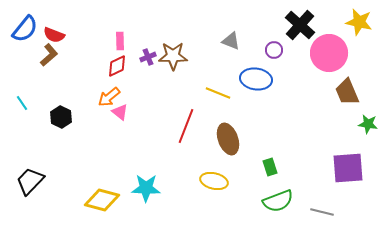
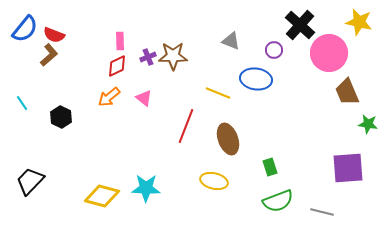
pink triangle: moved 24 px right, 14 px up
yellow diamond: moved 4 px up
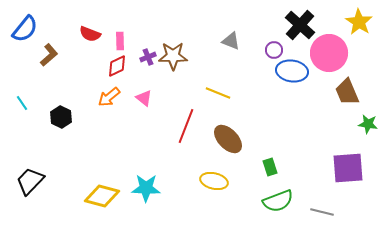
yellow star: rotated 20 degrees clockwise
red semicircle: moved 36 px right, 1 px up
blue ellipse: moved 36 px right, 8 px up
brown ellipse: rotated 24 degrees counterclockwise
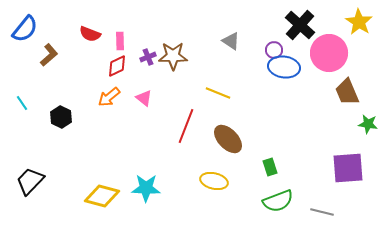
gray triangle: rotated 12 degrees clockwise
blue ellipse: moved 8 px left, 4 px up
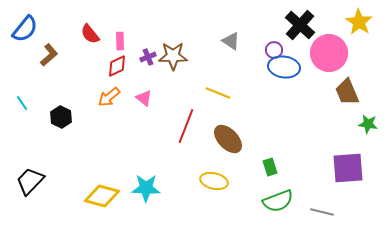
red semicircle: rotated 30 degrees clockwise
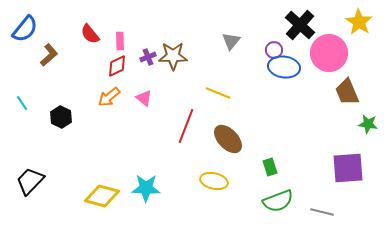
gray triangle: rotated 36 degrees clockwise
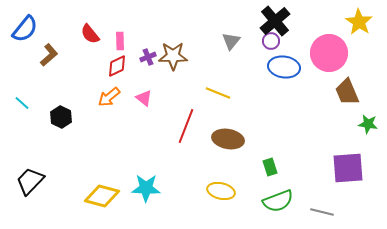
black cross: moved 25 px left, 4 px up; rotated 8 degrees clockwise
purple circle: moved 3 px left, 9 px up
cyan line: rotated 14 degrees counterclockwise
brown ellipse: rotated 36 degrees counterclockwise
yellow ellipse: moved 7 px right, 10 px down
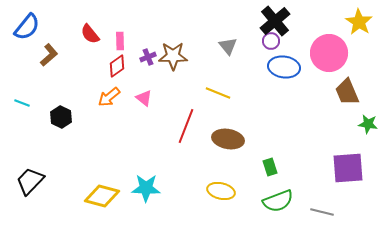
blue semicircle: moved 2 px right, 2 px up
gray triangle: moved 3 px left, 5 px down; rotated 18 degrees counterclockwise
red diamond: rotated 10 degrees counterclockwise
cyan line: rotated 21 degrees counterclockwise
